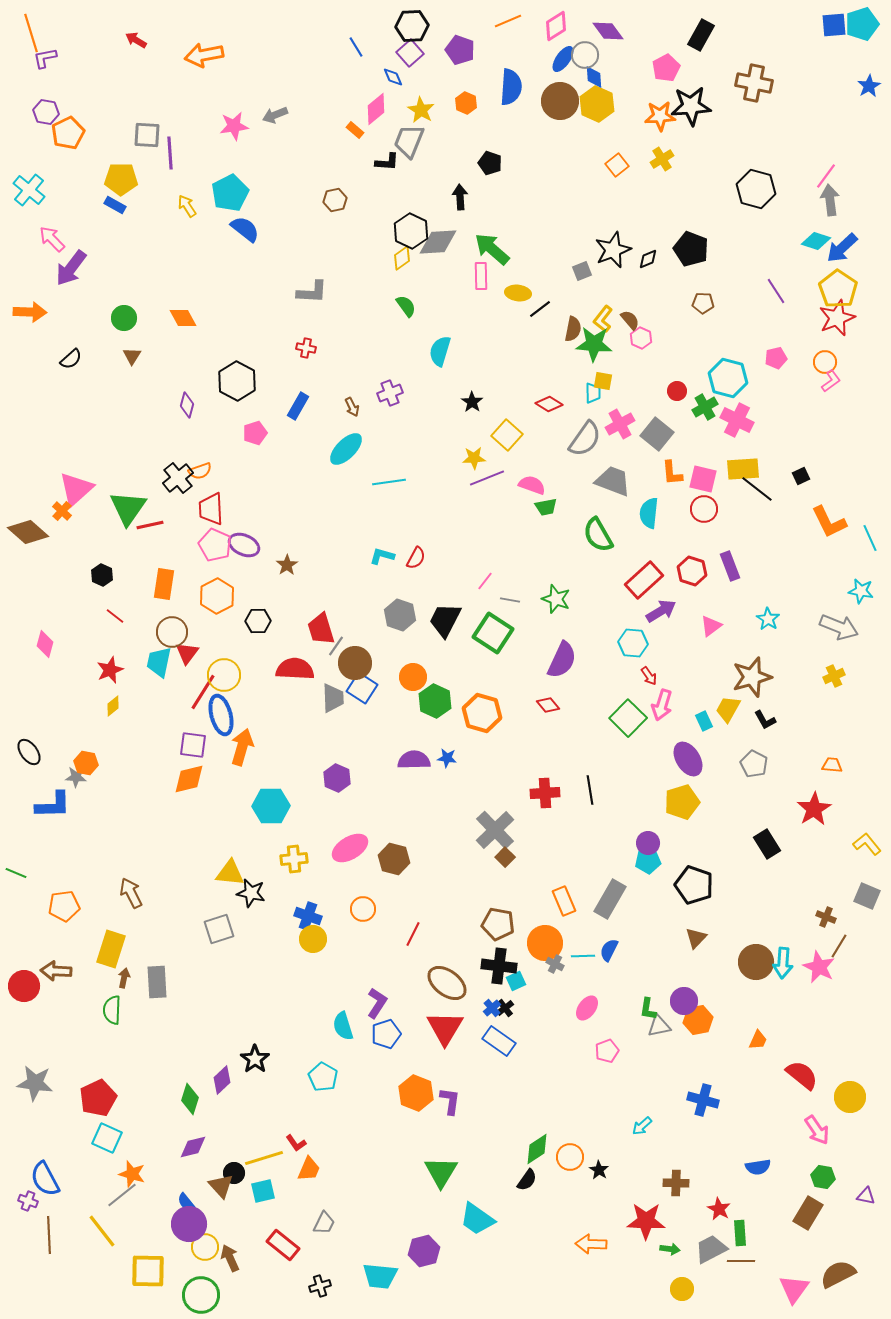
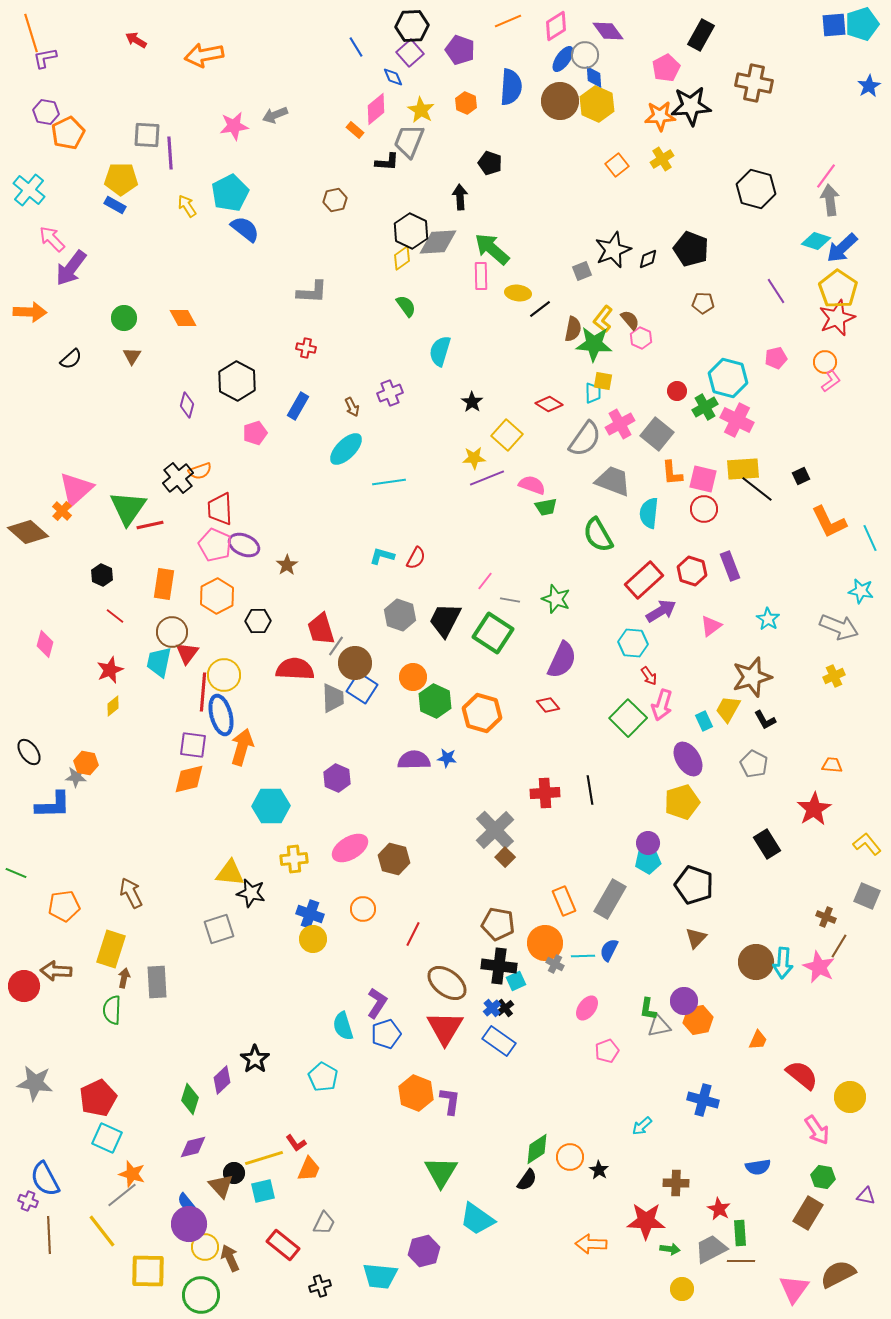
red trapezoid at (211, 509): moved 9 px right
red line at (203, 692): rotated 27 degrees counterclockwise
blue cross at (308, 916): moved 2 px right, 2 px up
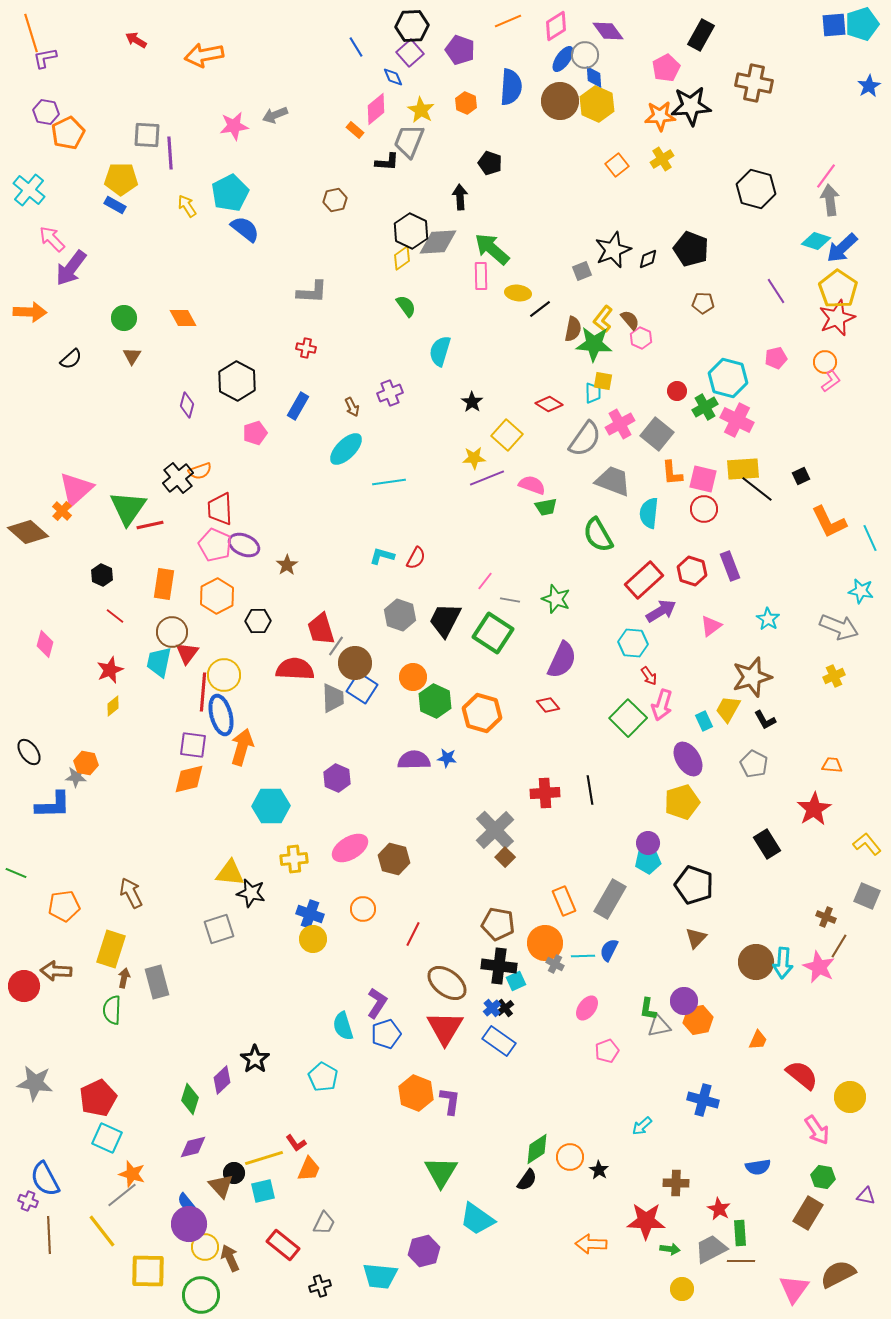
gray rectangle at (157, 982): rotated 12 degrees counterclockwise
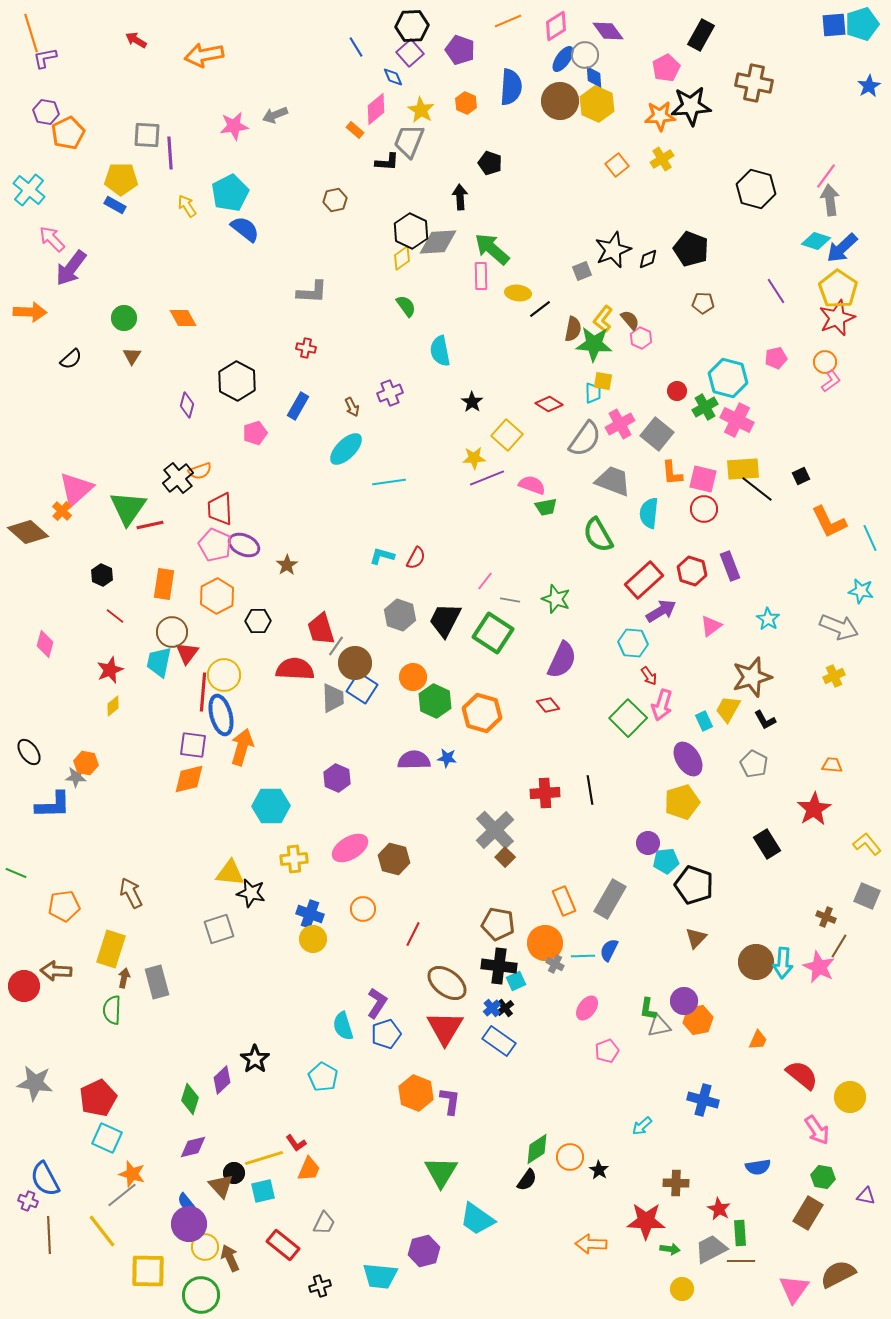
cyan semicircle at (440, 351): rotated 28 degrees counterclockwise
cyan pentagon at (648, 861): moved 18 px right
